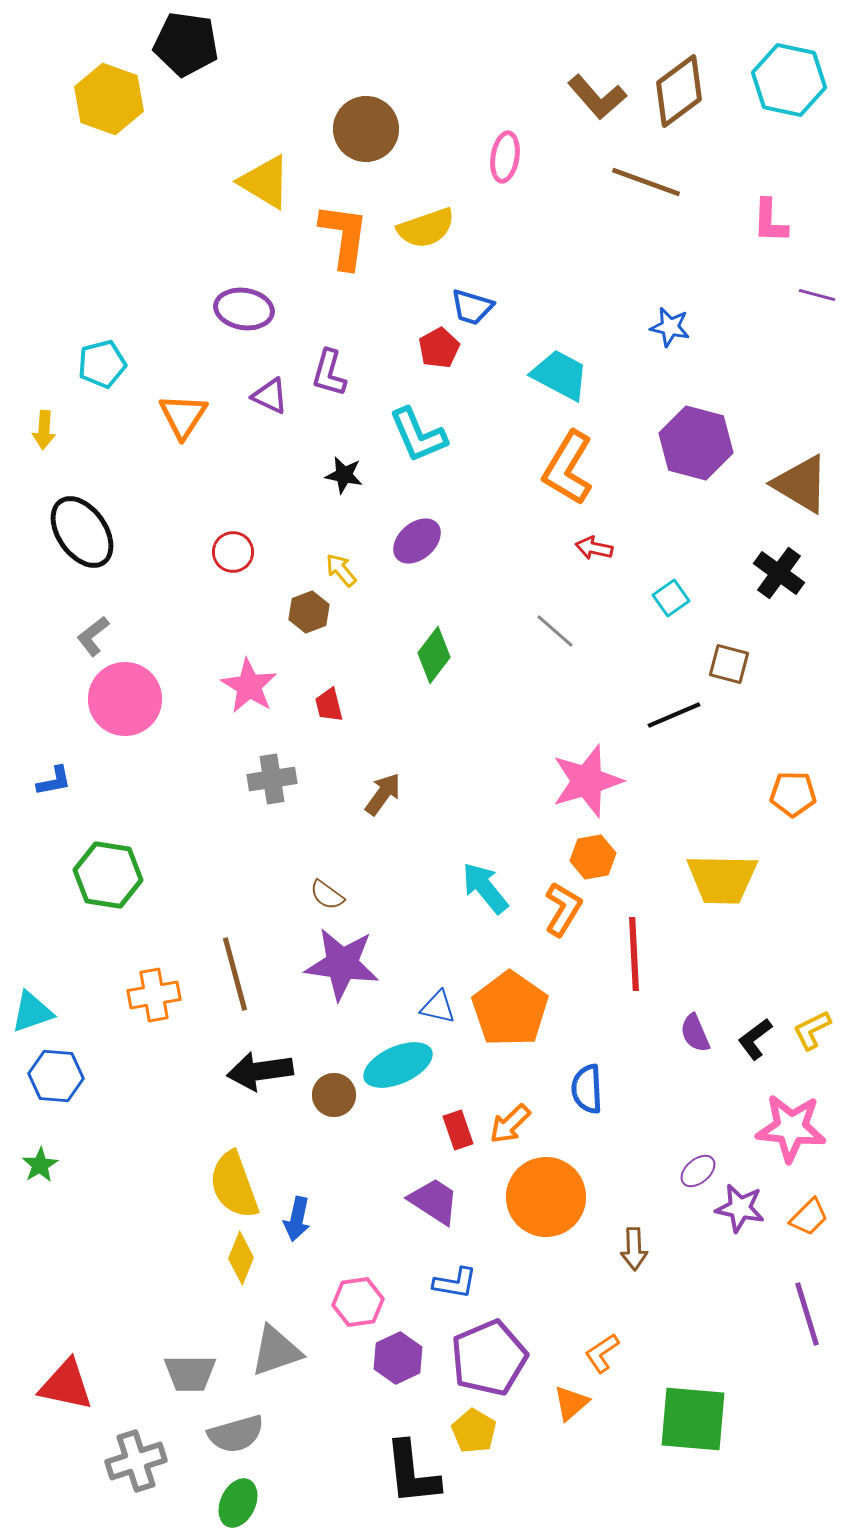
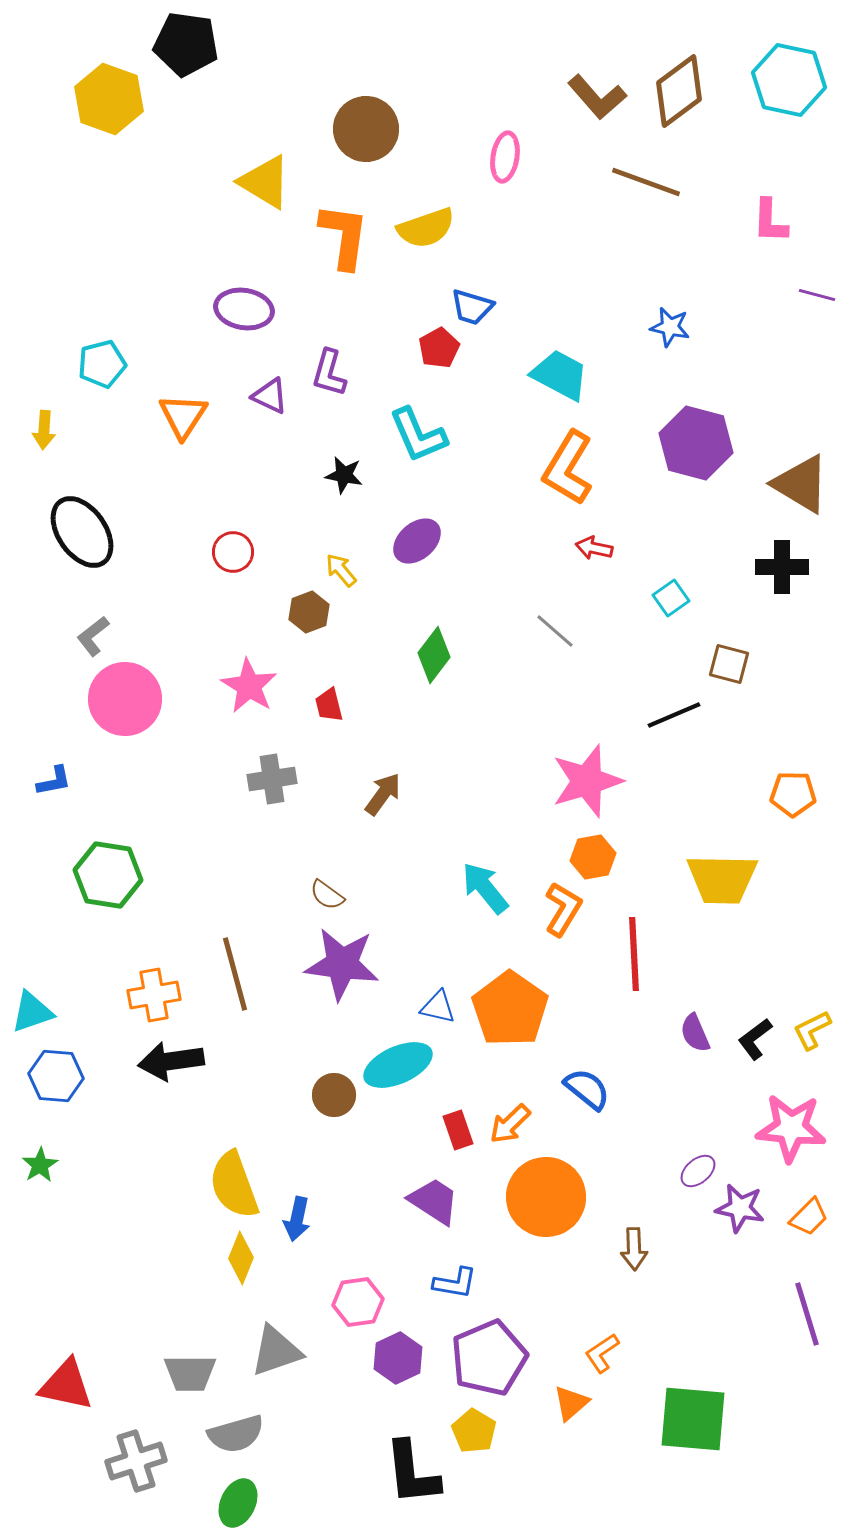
black cross at (779, 573): moved 3 px right, 6 px up; rotated 36 degrees counterclockwise
black arrow at (260, 1071): moved 89 px left, 10 px up
blue semicircle at (587, 1089): rotated 132 degrees clockwise
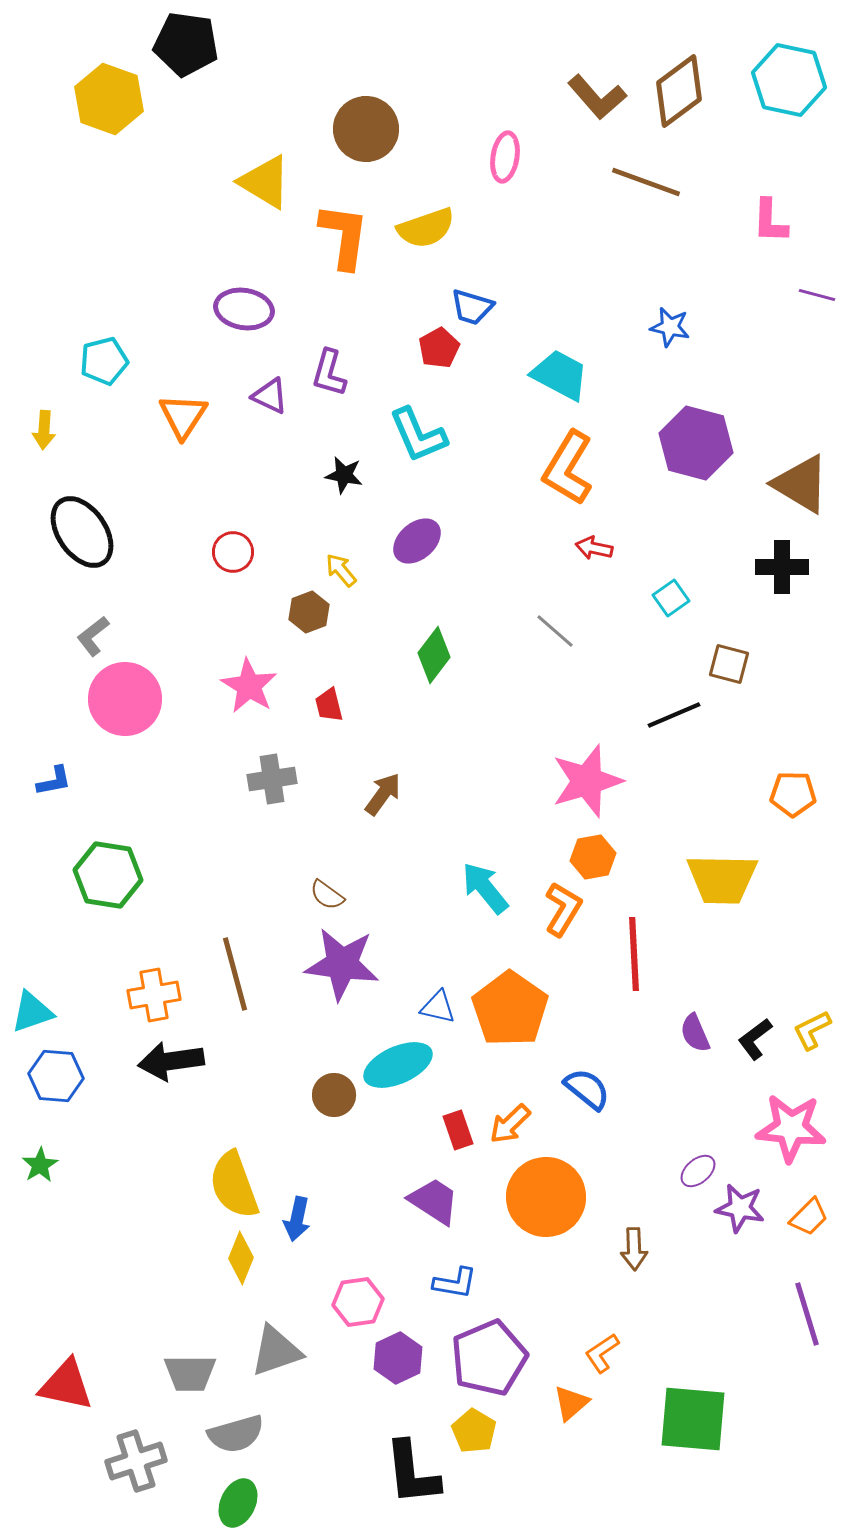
cyan pentagon at (102, 364): moved 2 px right, 3 px up
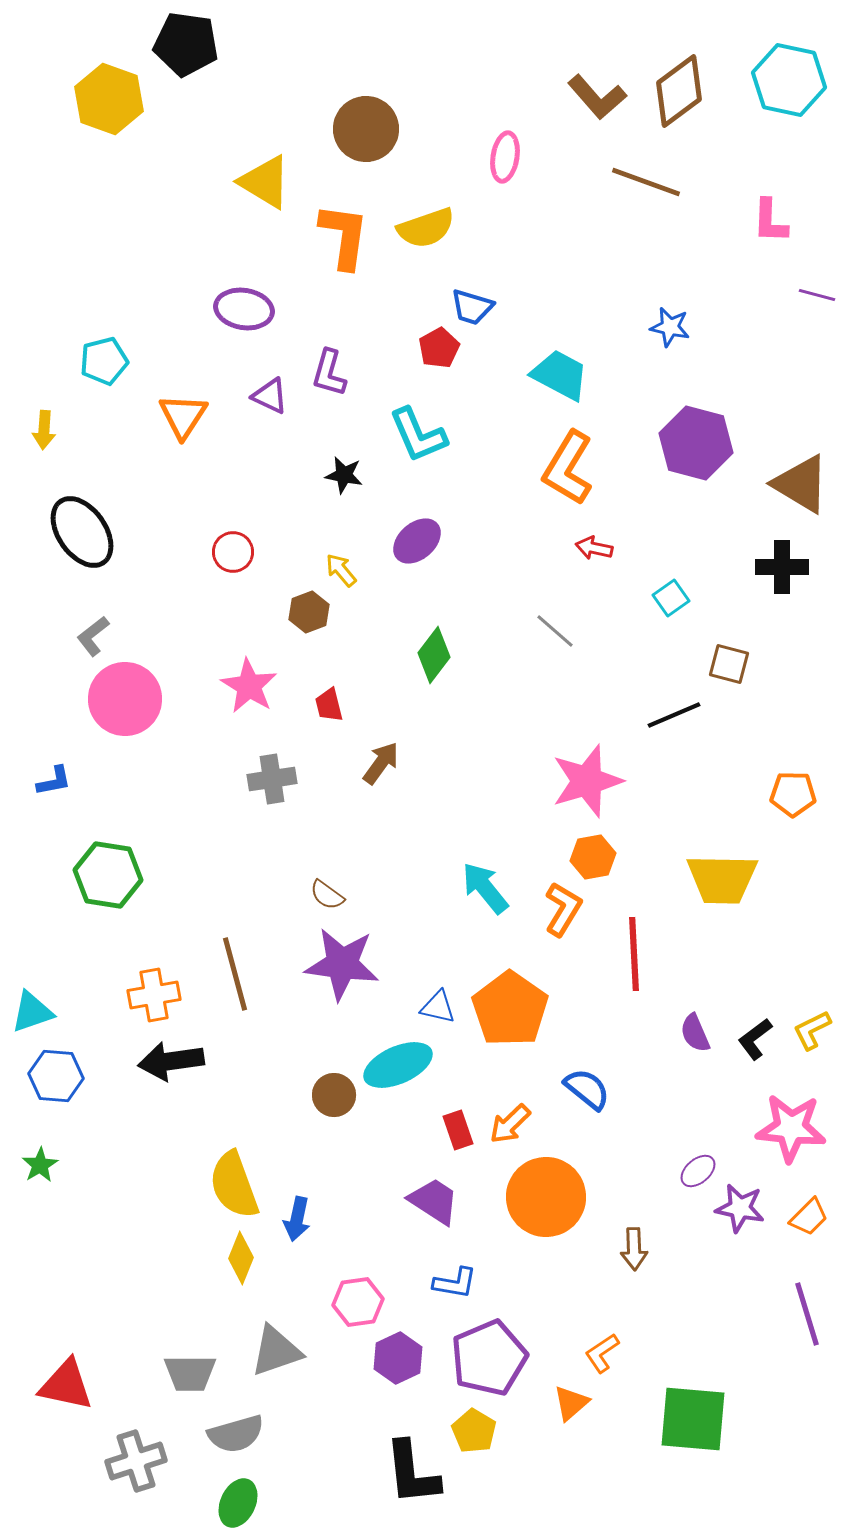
brown arrow at (383, 794): moved 2 px left, 31 px up
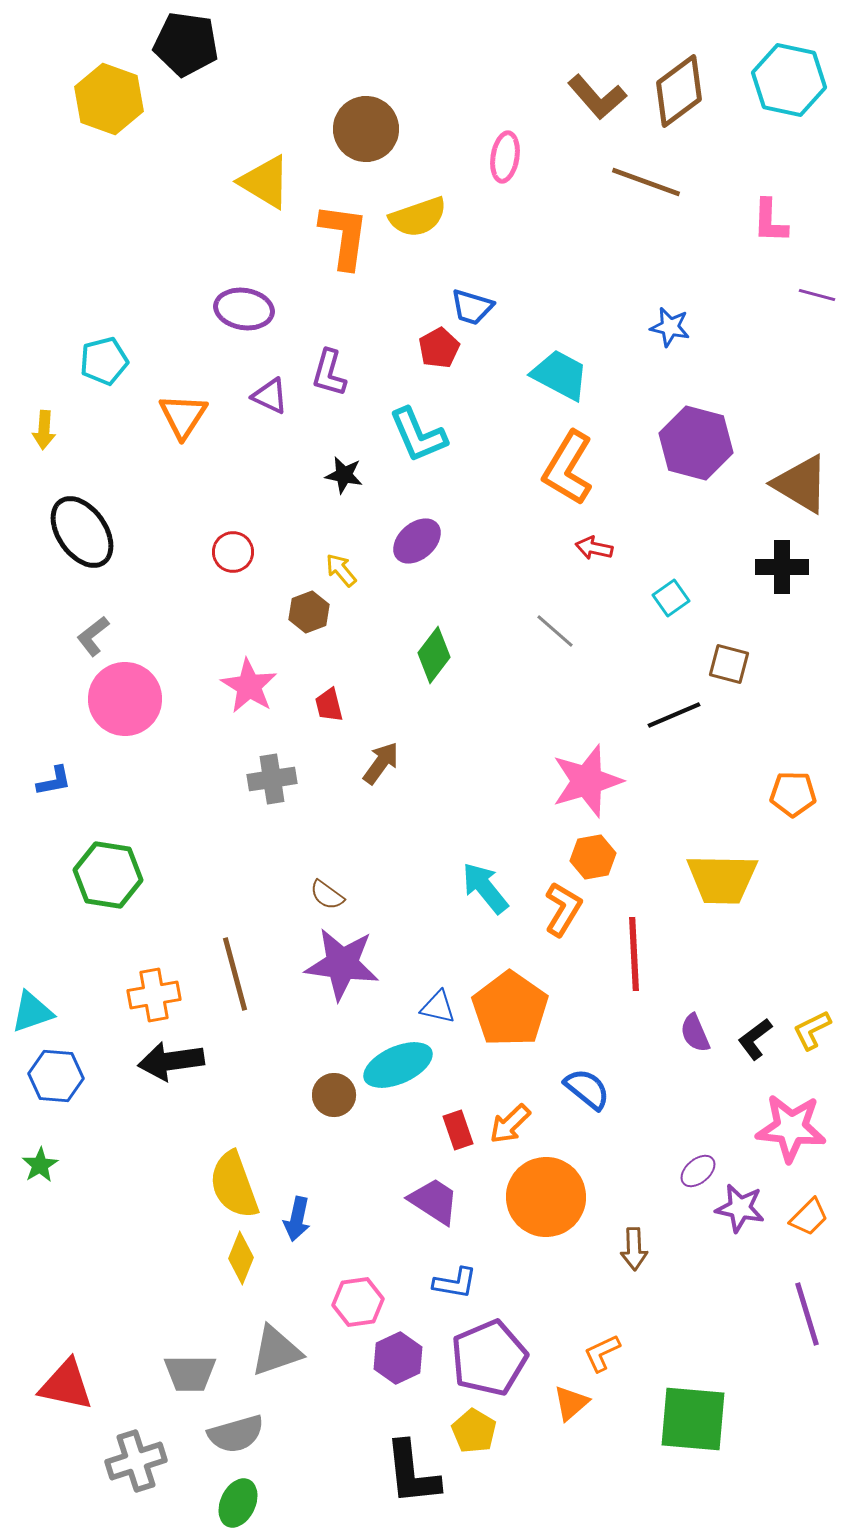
yellow semicircle at (426, 228): moved 8 px left, 11 px up
orange L-shape at (602, 1353): rotated 9 degrees clockwise
